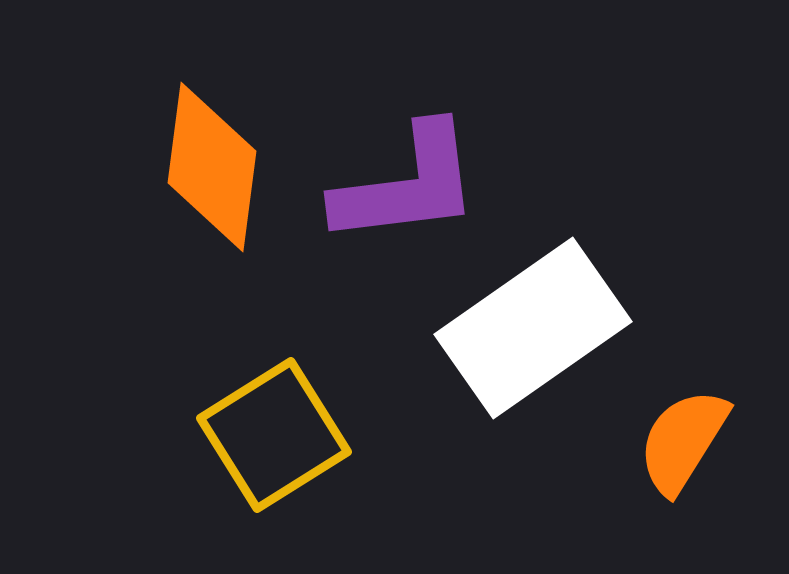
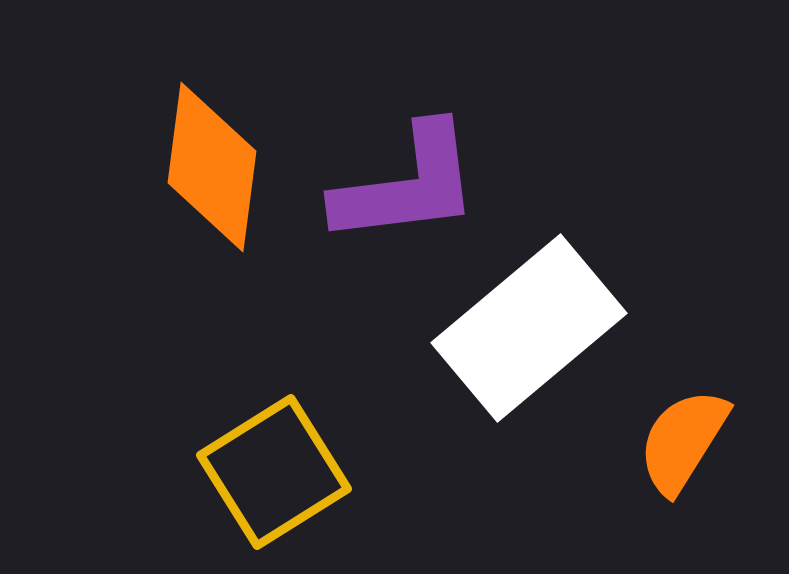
white rectangle: moved 4 px left; rotated 5 degrees counterclockwise
yellow square: moved 37 px down
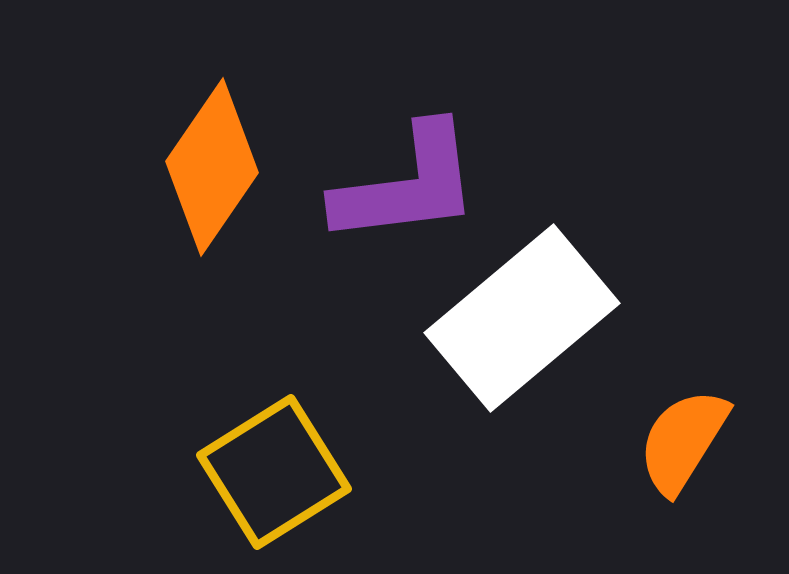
orange diamond: rotated 27 degrees clockwise
white rectangle: moved 7 px left, 10 px up
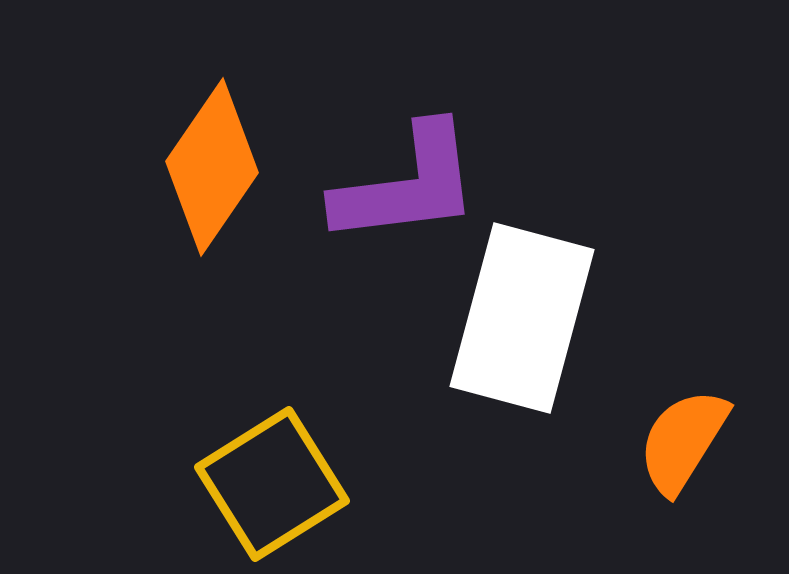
white rectangle: rotated 35 degrees counterclockwise
yellow square: moved 2 px left, 12 px down
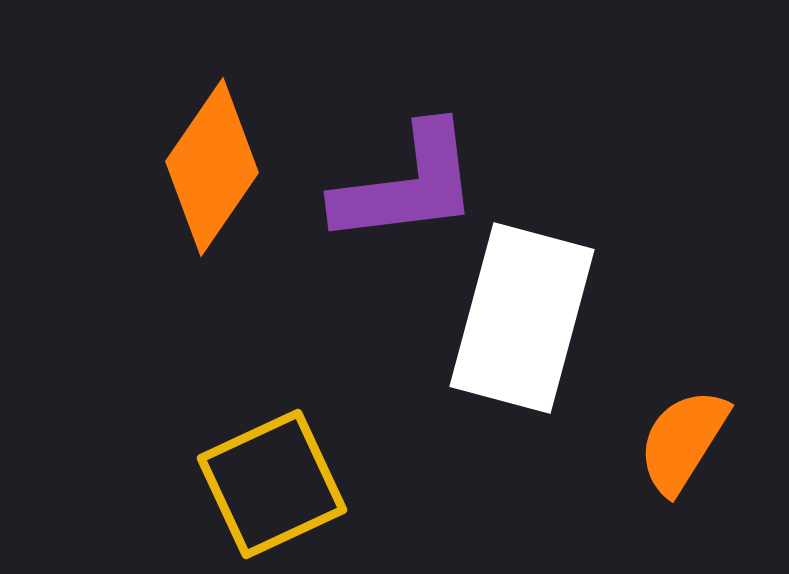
yellow square: rotated 7 degrees clockwise
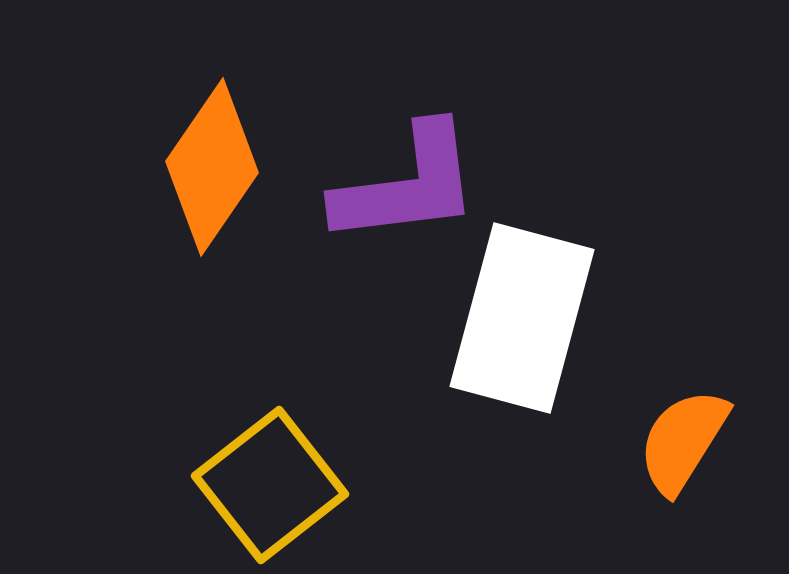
yellow square: moved 2 px left, 1 px down; rotated 13 degrees counterclockwise
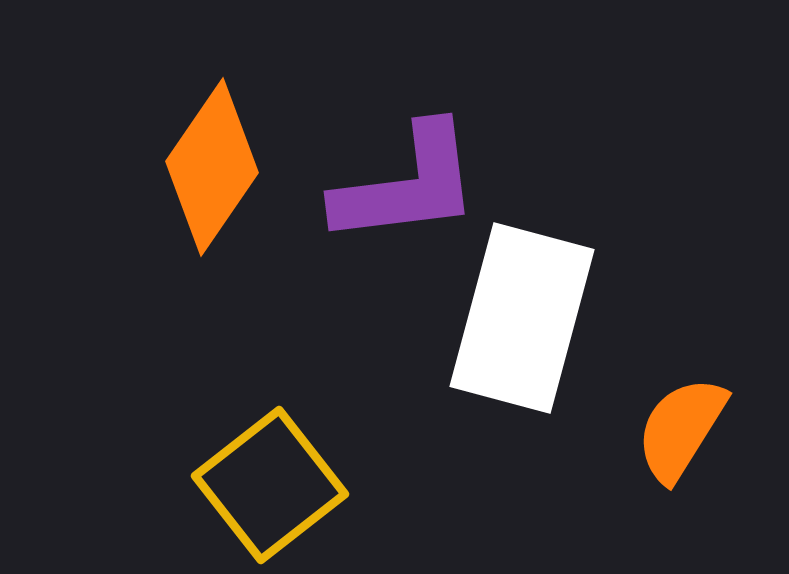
orange semicircle: moved 2 px left, 12 px up
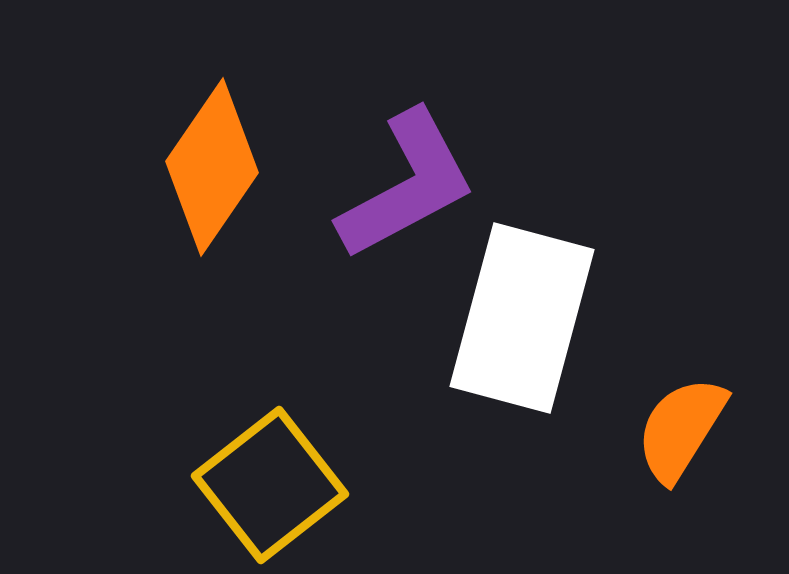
purple L-shape: rotated 21 degrees counterclockwise
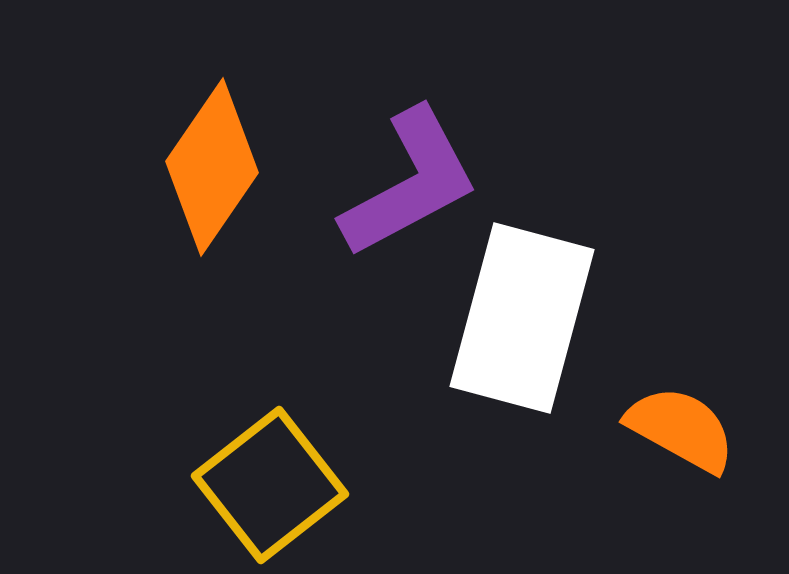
purple L-shape: moved 3 px right, 2 px up
orange semicircle: rotated 87 degrees clockwise
